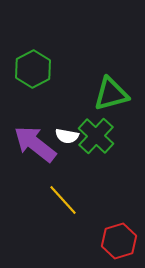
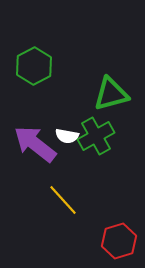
green hexagon: moved 1 px right, 3 px up
green cross: rotated 18 degrees clockwise
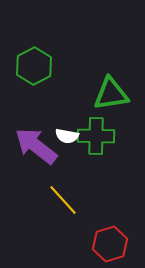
green triangle: rotated 6 degrees clockwise
green cross: rotated 30 degrees clockwise
purple arrow: moved 1 px right, 2 px down
red hexagon: moved 9 px left, 3 px down
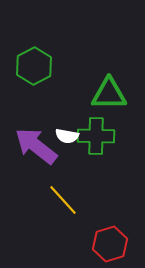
green triangle: moved 2 px left; rotated 9 degrees clockwise
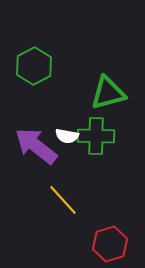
green triangle: moved 1 px left, 1 px up; rotated 15 degrees counterclockwise
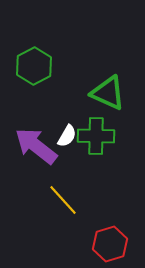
green triangle: rotated 39 degrees clockwise
white semicircle: rotated 70 degrees counterclockwise
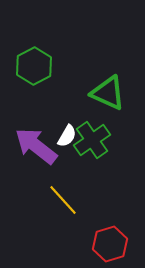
green cross: moved 4 px left, 4 px down; rotated 36 degrees counterclockwise
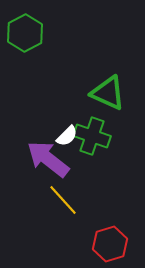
green hexagon: moved 9 px left, 33 px up
white semicircle: rotated 15 degrees clockwise
green cross: moved 4 px up; rotated 36 degrees counterclockwise
purple arrow: moved 12 px right, 13 px down
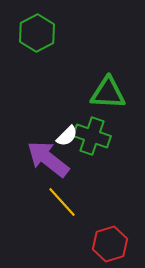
green hexagon: moved 12 px right
green triangle: rotated 21 degrees counterclockwise
yellow line: moved 1 px left, 2 px down
